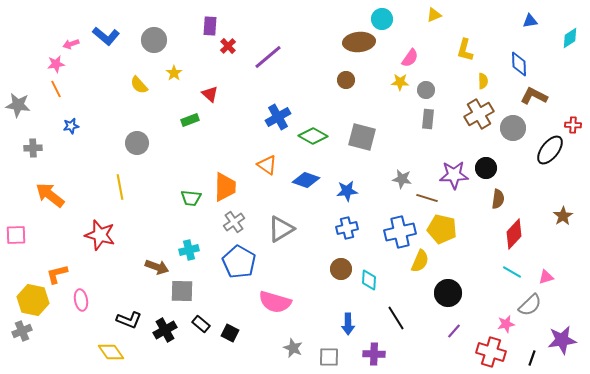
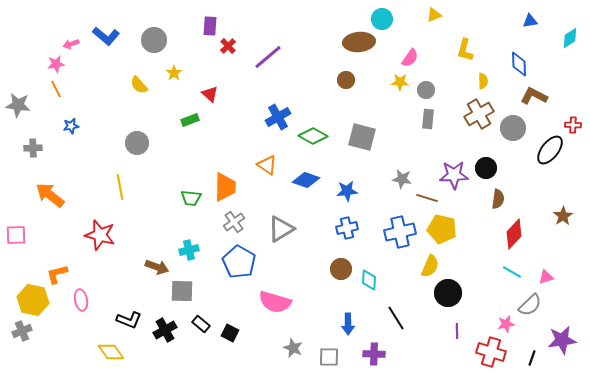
yellow semicircle at (420, 261): moved 10 px right, 5 px down
purple line at (454, 331): moved 3 px right; rotated 42 degrees counterclockwise
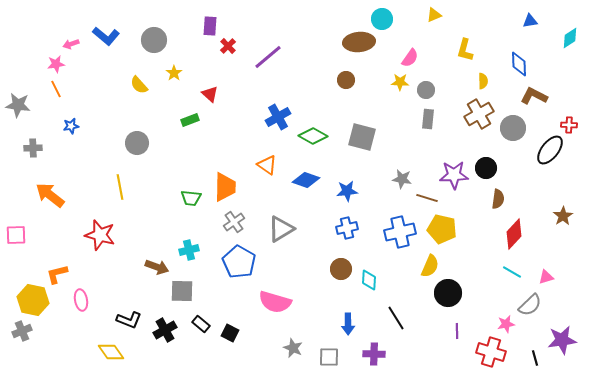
red cross at (573, 125): moved 4 px left
black line at (532, 358): moved 3 px right; rotated 35 degrees counterclockwise
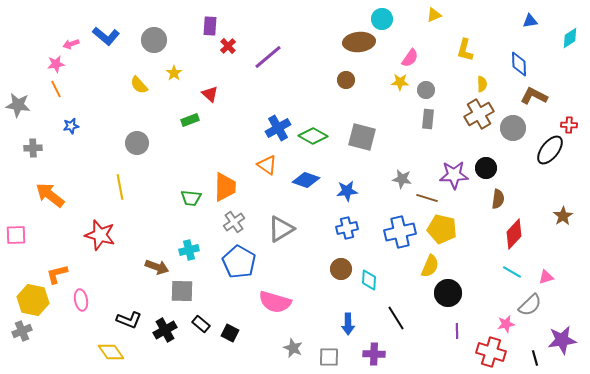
yellow semicircle at (483, 81): moved 1 px left, 3 px down
blue cross at (278, 117): moved 11 px down
